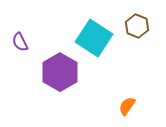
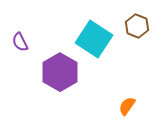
cyan square: moved 1 px down
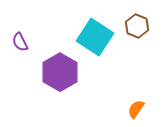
cyan square: moved 1 px right, 2 px up
orange semicircle: moved 9 px right, 3 px down
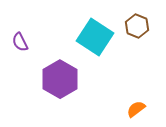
purple hexagon: moved 7 px down
orange semicircle: rotated 18 degrees clockwise
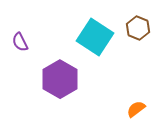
brown hexagon: moved 1 px right, 2 px down
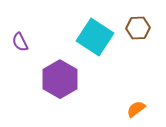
brown hexagon: rotated 25 degrees counterclockwise
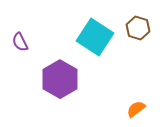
brown hexagon: rotated 20 degrees clockwise
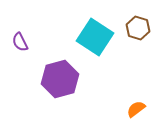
purple hexagon: rotated 15 degrees clockwise
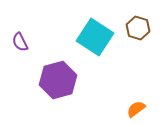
purple hexagon: moved 2 px left, 1 px down
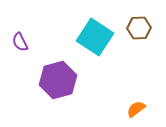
brown hexagon: moved 1 px right; rotated 20 degrees counterclockwise
